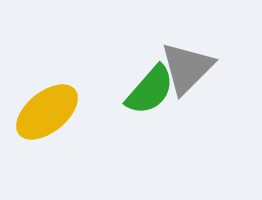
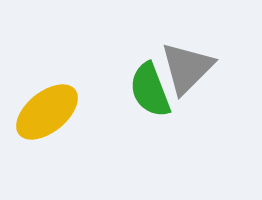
green semicircle: rotated 118 degrees clockwise
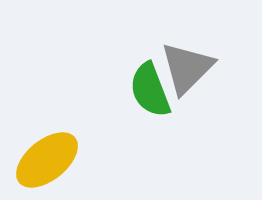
yellow ellipse: moved 48 px down
